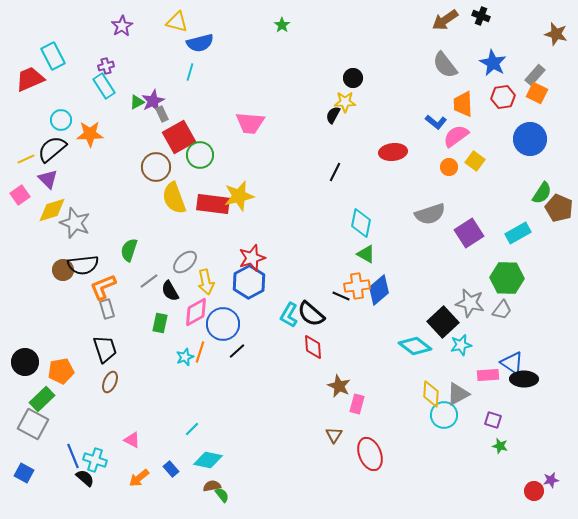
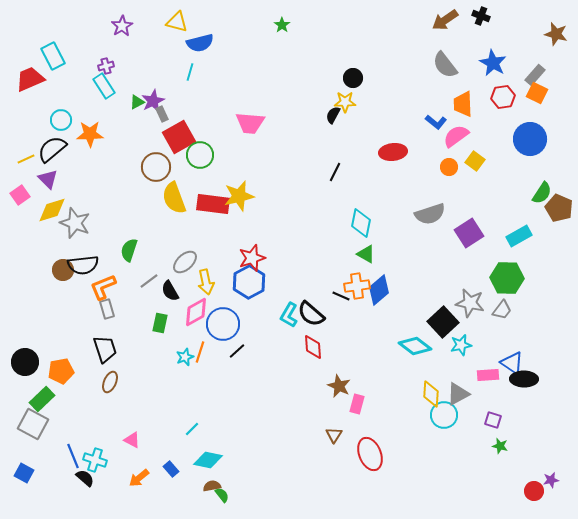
cyan rectangle at (518, 233): moved 1 px right, 3 px down
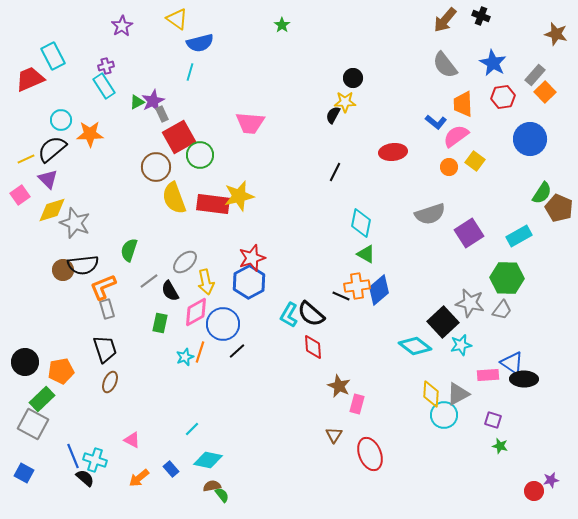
brown arrow at (445, 20): rotated 16 degrees counterclockwise
yellow triangle at (177, 22): moved 3 px up; rotated 20 degrees clockwise
orange square at (537, 93): moved 8 px right, 1 px up; rotated 20 degrees clockwise
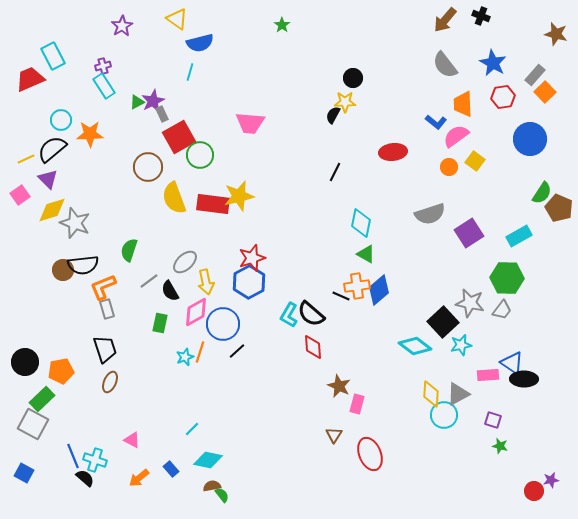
purple cross at (106, 66): moved 3 px left
brown circle at (156, 167): moved 8 px left
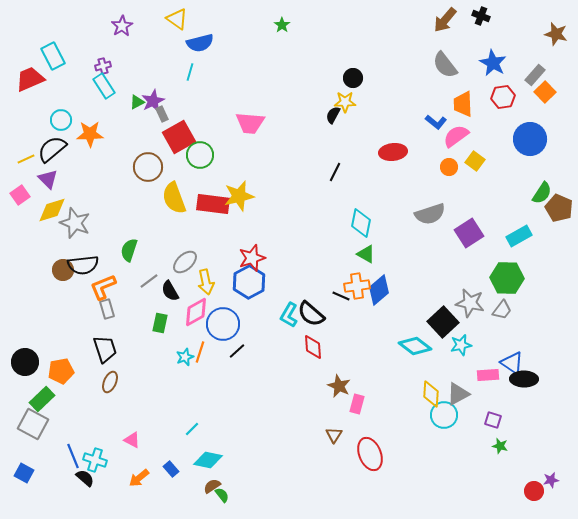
brown semicircle at (212, 486): rotated 24 degrees counterclockwise
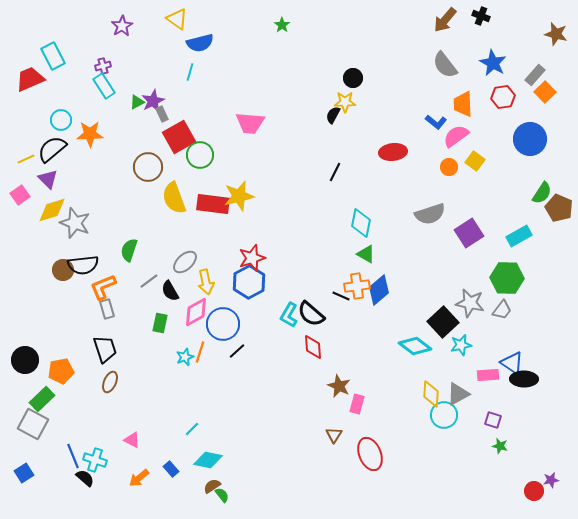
black circle at (25, 362): moved 2 px up
blue square at (24, 473): rotated 30 degrees clockwise
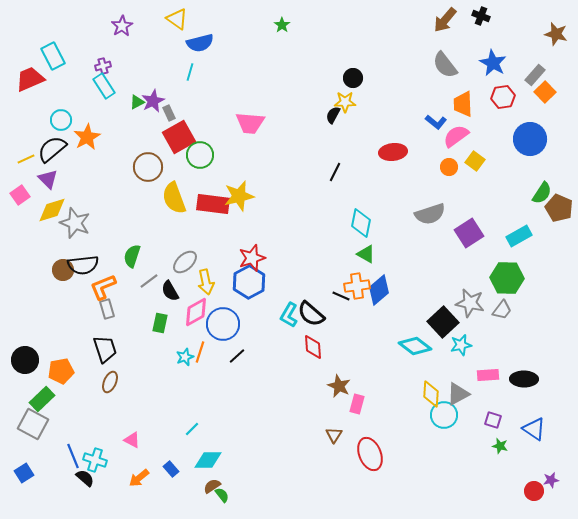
gray rectangle at (162, 114): moved 7 px right, 1 px up
orange star at (90, 134): moved 3 px left, 3 px down; rotated 28 degrees counterclockwise
green semicircle at (129, 250): moved 3 px right, 6 px down
black line at (237, 351): moved 5 px down
blue triangle at (512, 363): moved 22 px right, 66 px down
cyan diamond at (208, 460): rotated 12 degrees counterclockwise
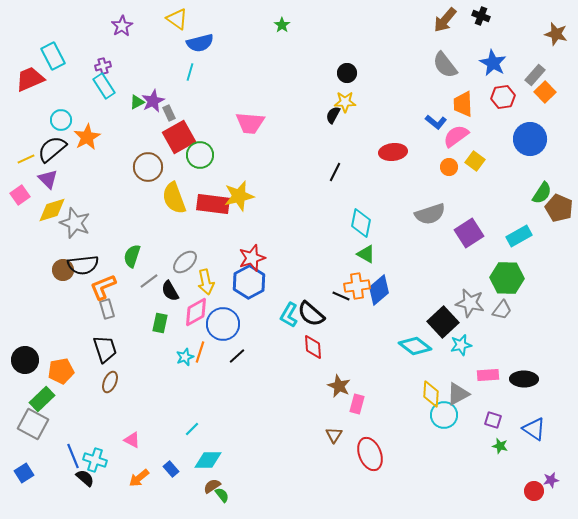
black circle at (353, 78): moved 6 px left, 5 px up
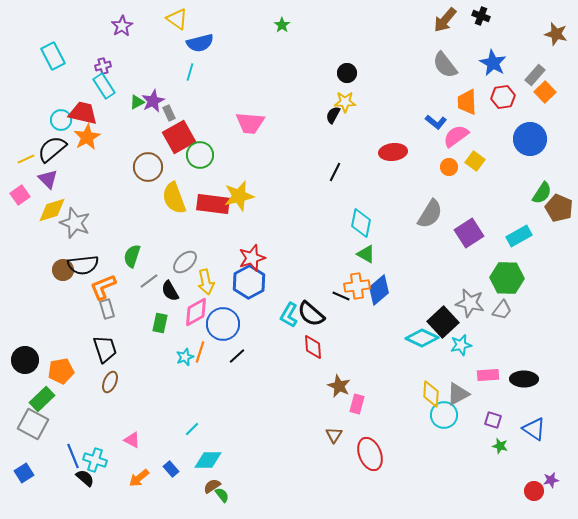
red trapezoid at (30, 79): moved 53 px right, 34 px down; rotated 36 degrees clockwise
orange trapezoid at (463, 104): moved 4 px right, 2 px up
gray semicircle at (430, 214): rotated 40 degrees counterclockwise
cyan diamond at (415, 346): moved 7 px right, 8 px up; rotated 12 degrees counterclockwise
